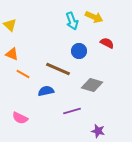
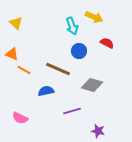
cyan arrow: moved 5 px down
yellow triangle: moved 6 px right, 2 px up
orange line: moved 1 px right, 4 px up
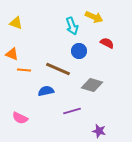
yellow triangle: rotated 24 degrees counterclockwise
orange line: rotated 24 degrees counterclockwise
purple star: moved 1 px right
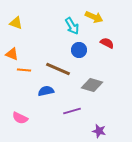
cyan arrow: rotated 12 degrees counterclockwise
blue circle: moved 1 px up
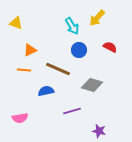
yellow arrow: moved 3 px right, 1 px down; rotated 108 degrees clockwise
red semicircle: moved 3 px right, 4 px down
orange triangle: moved 18 px right, 4 px up; rotated 48 degrees counterclockwise
pink semicircle: rotated 35 degrees counterclockwise
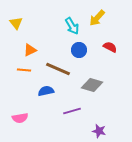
yellow triangle: rotated 32 degrees clockwise
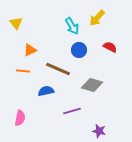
orange line: moved 1 px left, 1 px down
pink semicircle: rotated 70 degrees counterclockwise
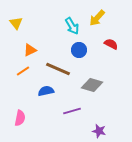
red semicircle: moved 1 px right, 3 px up
orange line: rotated 40 degrees counterclockwise
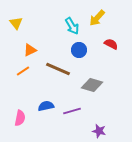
blue semicircle: moved 15 px down
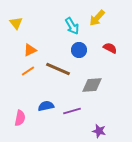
red semicircle: moved 1 px left, 4 px down
orange line: moved 5 px right
gray diamond: rotated 20 degrees counterclockwise
